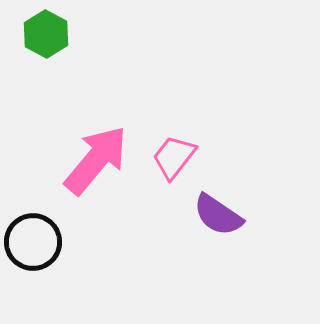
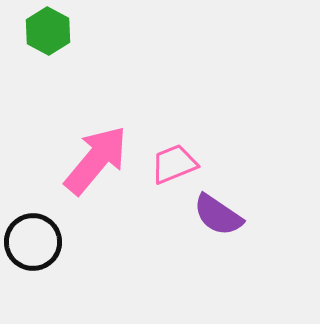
green hexagon: moved 2 px right, 3 px up
pink trapezoid: moved 7 px down; rotated 30 degrees clockwise
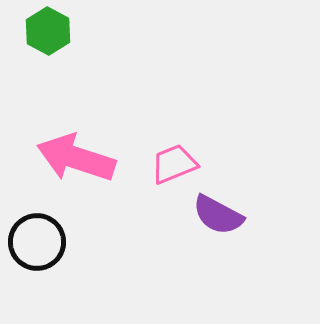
pink arrow: moved 20 px left, 2 px up; rotated 112 degrees counterclockwise
purple semicircle: rotated 6 degrees counterclockwise
black circle: moved 4 px right
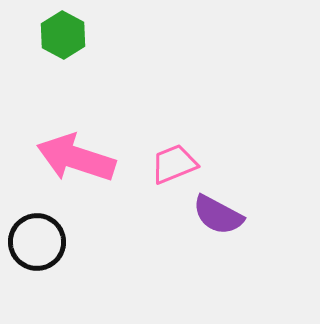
green hexagon: moved 15 px right, 4 px down
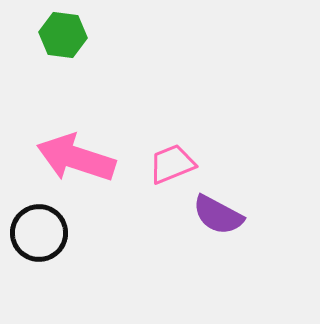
green hexagon: rotated 21 degrees counterclockwise
pink trapezoid: moved 2 px left
black circle: moved 2 px right, 9 px up
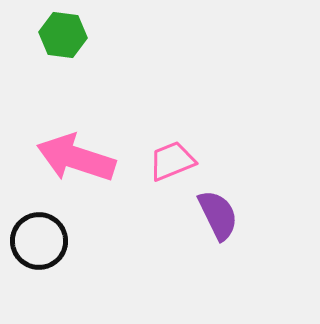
pink trapezoid: moved 3 px up
purple semicircle: rotated 144 degrees counterclockwise
black circle: moved 8 px down
